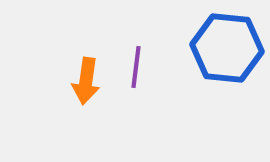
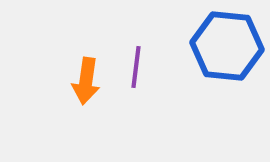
blue hexagon: moved 2 px up
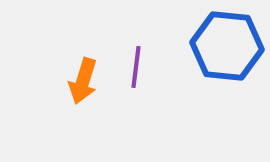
orange arrow: moved 3 px left; rotated 9 degrees clockwise
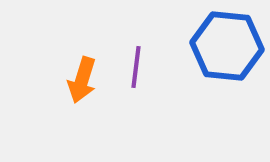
orange arrow: moved 1 px left, 1 px up
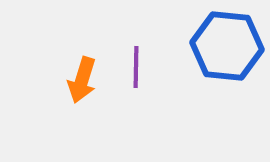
purple line: rotated 6 degrees counterclockwise
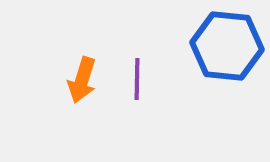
purple line: moved 1 px right, 12 px down
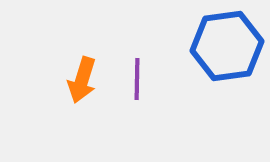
blue hexagon: rotated 14 degrees counterclockwise
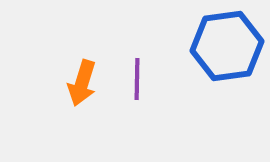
orange arrow: moved 3 px down
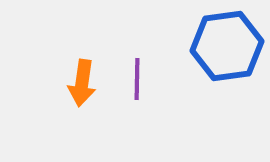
orange arrow: rotated 9 degrees counterclockwise
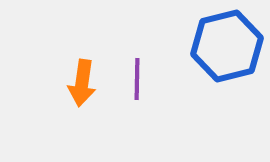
blue hexagon: rotated 6 degrees counterclockwise
